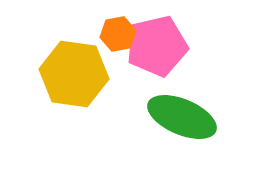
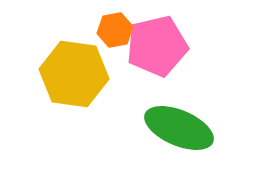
orange hexagon: moved 3 px left, 4 px up
green ellipse: moved 3 px left, 11 px down
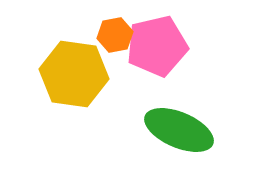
orange hexagon: moved 5 px down
green ellipse: moved 2 px down
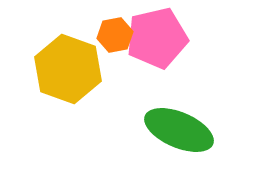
pink pentagon: moved 8 px up
yellow hexagon: moved 6 px left, 5 px up; rotated 12 degrees clockwise
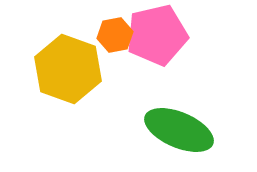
pink pentagon: moved 3 px up
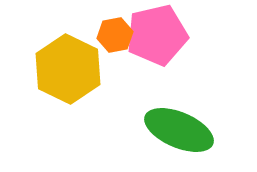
yellow hexagon: rotated 6 degrees clockwise
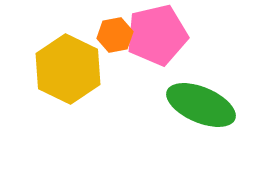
green ellipse: moved 22 px right, 25 px up
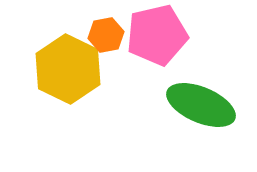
orange hexagon: moved 9 px left
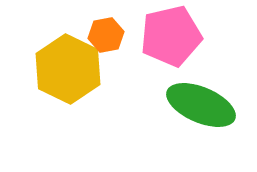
pink pentagon: moved 14 px right, 1 px down
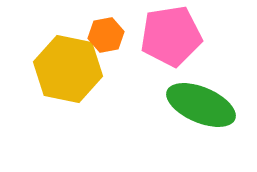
pink pentagon: rotated 4 degrees clockwise
yellow hexagon: rotated 14 degrees counterclockwise
